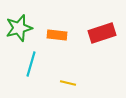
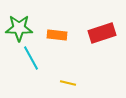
green star: rotated 16 degrees clockwise
cyan line: moved 6 px up; rotated 45 degrees counterclockwise
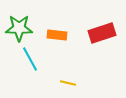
cyan line: moved 1 px left, 1 px down
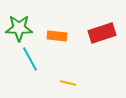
orange rectangle: moved 1 px down
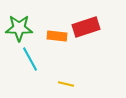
red rectangle: moved 16 px left, 6 px up
yellow line: moved 2 px left, 1 px down
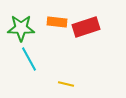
green star: moved 2 px right
orange rectangle: moved 14 px up
cyan line: moved 1 px left
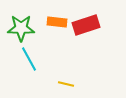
red rectangle: moved 2 px up
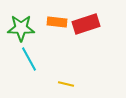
red rectangle: moved 1 px up
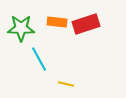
cyan line: moved 10 px right
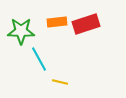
orange rectangle: rotated 12 degrees counterclockwise
green star: moved 3 px down
yellow line: moved 6 px left, 2 px up
